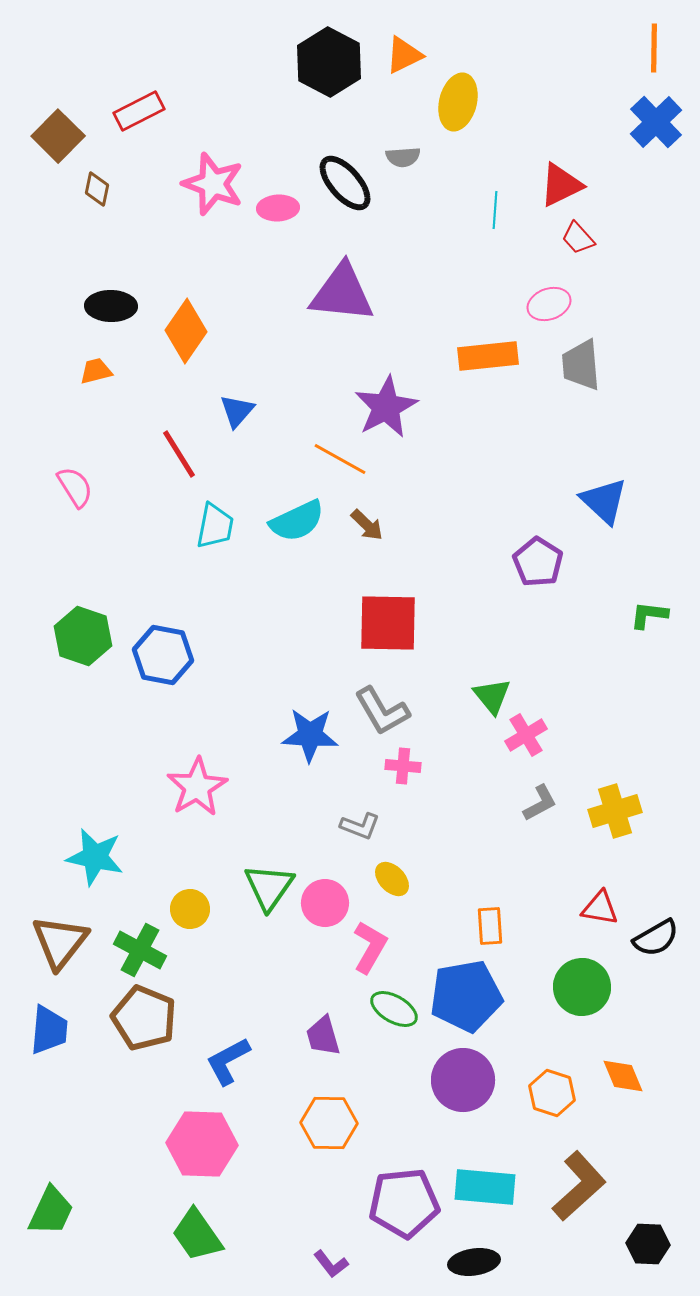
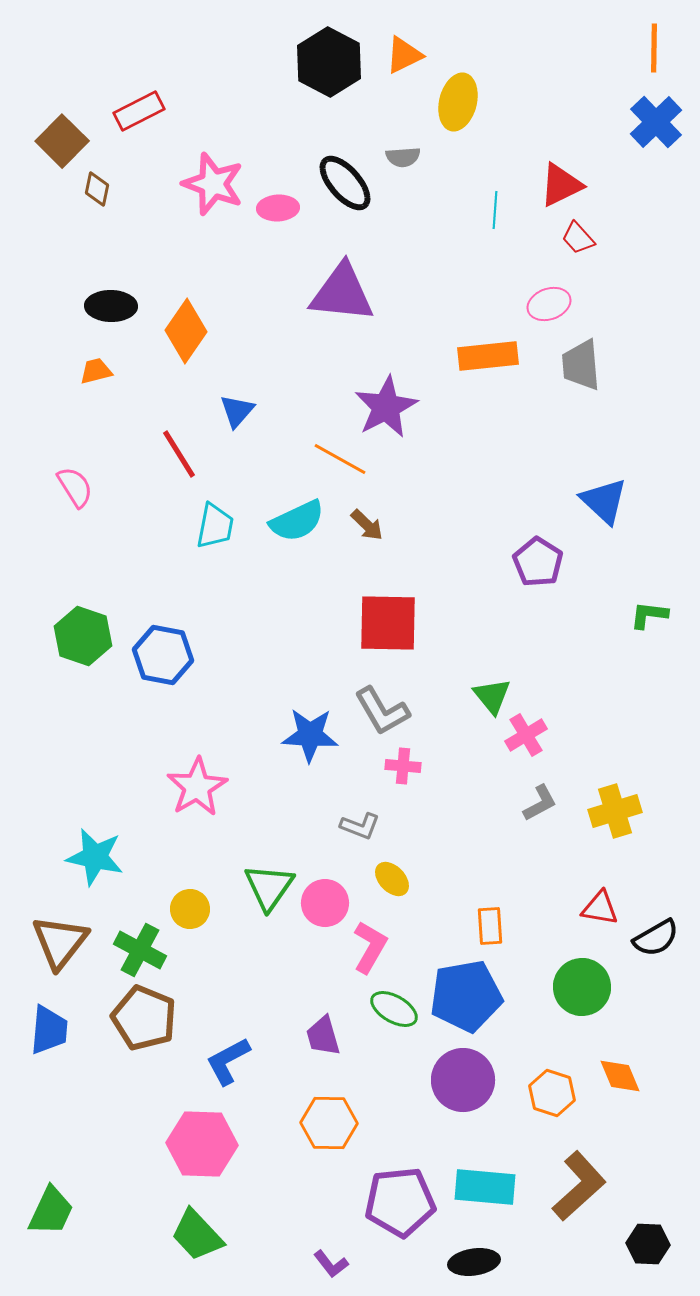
brown square at (58, 136): moved 4 px right, 5 px down
orange diamond at (623, 1076): moved 3 px left
purple pentagon at (404, 1203): moved 4 px left, 1 px up
green trapezoid at (197, 1235): rotated 8 degrees counterclockwise
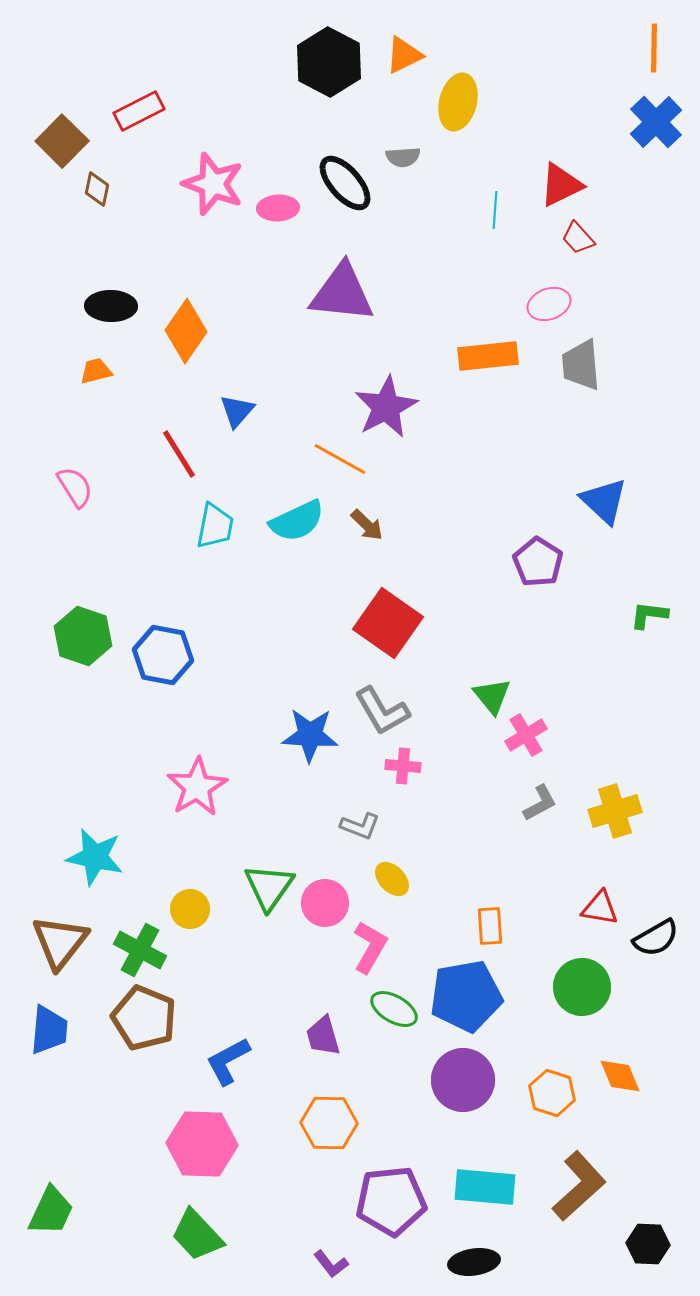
red square at (388, 623): rotated 34 degrees clockwise
purple pentagon at (400, 1202): moved 9 px left, 1 px up
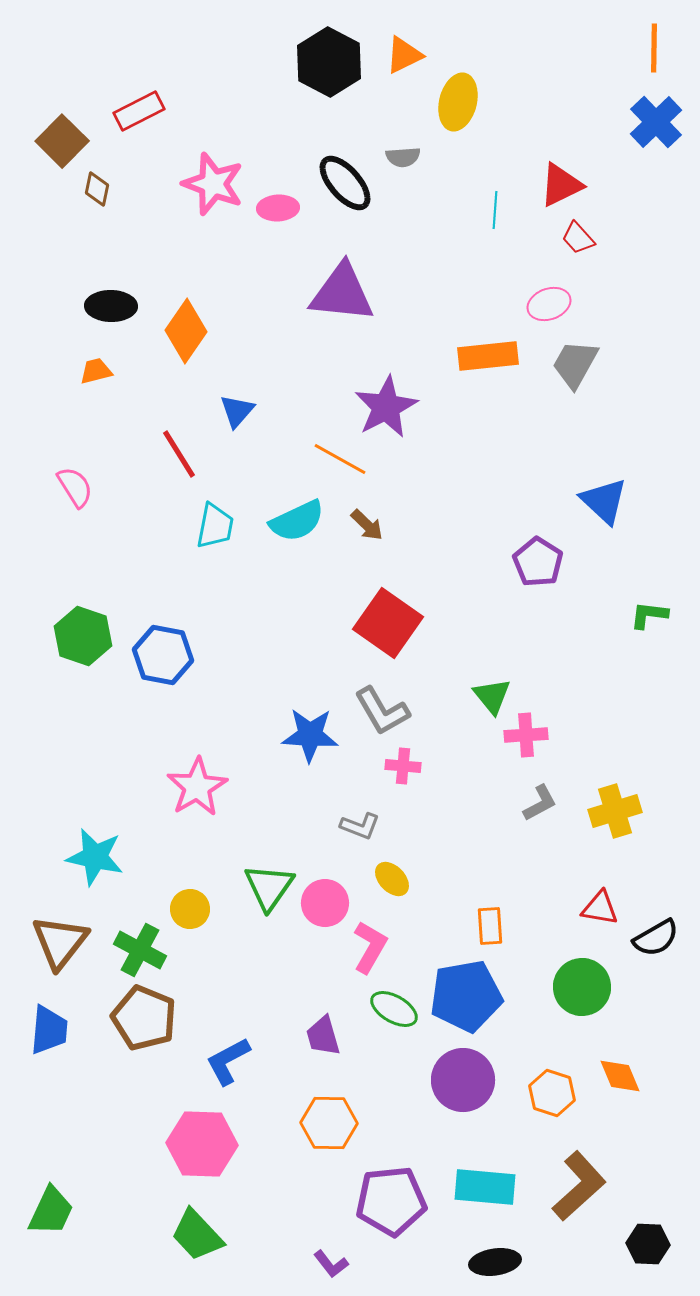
gray trapezoid at (581, 365): moved 6 px left, 1 px up; rotated 34 degrees clockwise
pink cross at (526, 735): rotated 27 degrees clockwise
black ellipse at (474, 1262): moved 21 px right
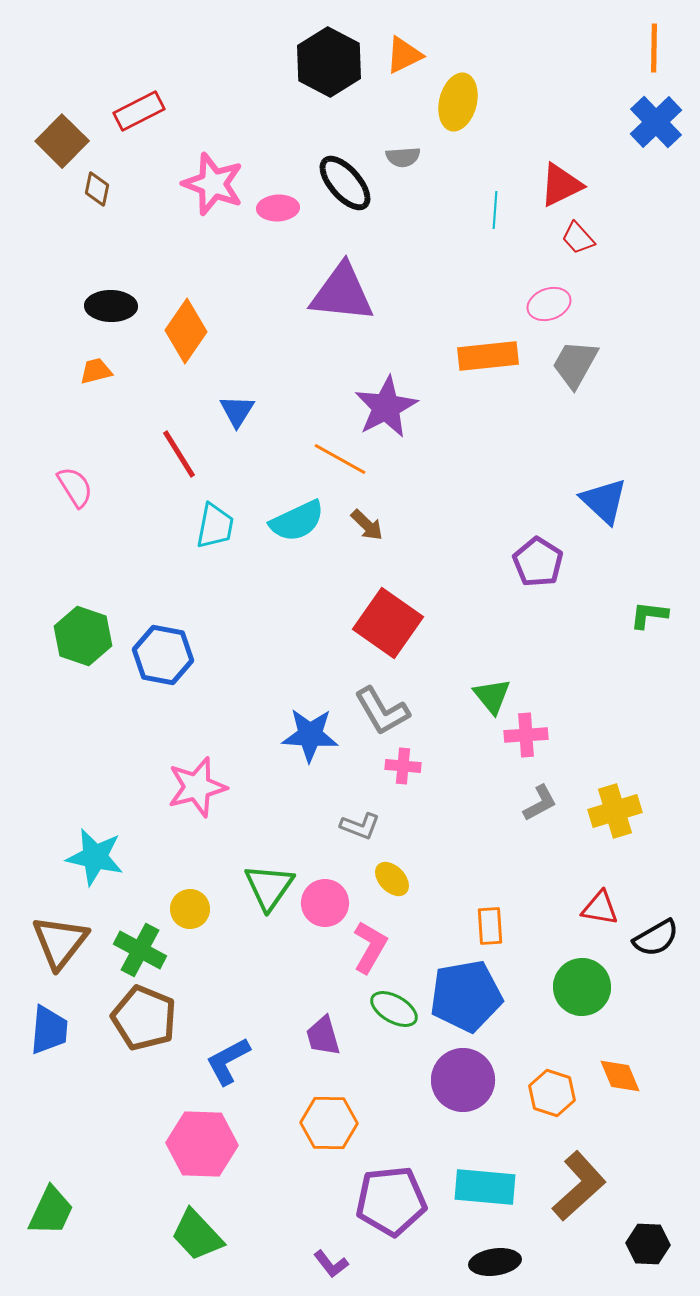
blue triangle at (237, 411): rotated 9 degrees counterclockwise
pink star at (197, 787): rotated 16 degrees clockwise
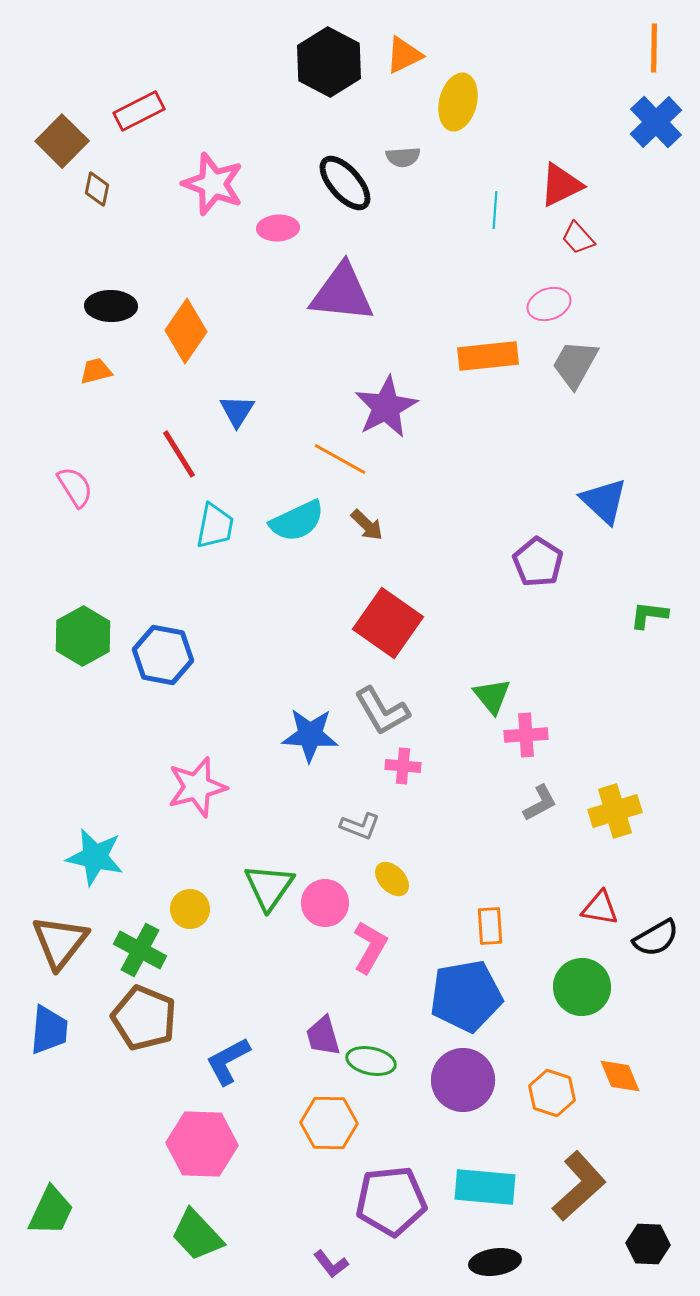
pink ellipse at (278, 208): moved 20 px down
green hexagon at (83, 636): rotated 12 degrees clockwise
green ellipse at (394, 1009): moved 23 px left, 52 px down; rotated 18 degrees counterclockwise
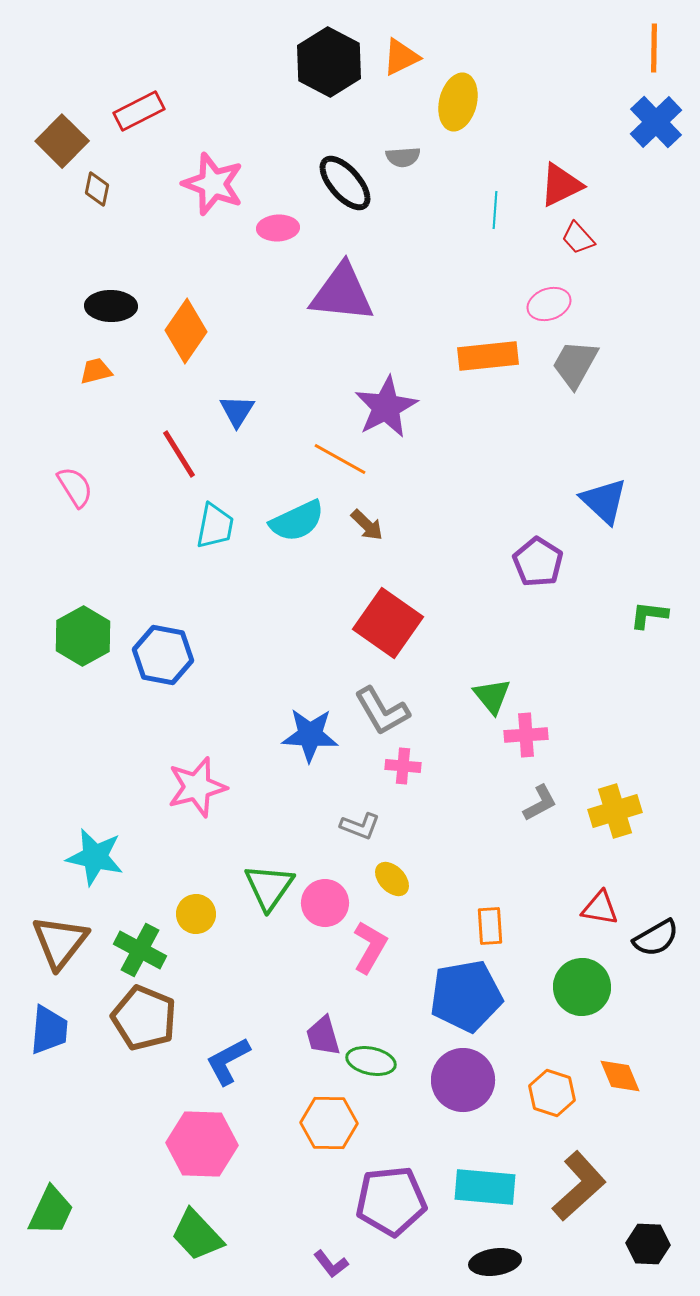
orange triangle at (404, 55): moved 3 px left, 2 px down
yellow circle at (190, 909): moved 6 px right, 5 px down
